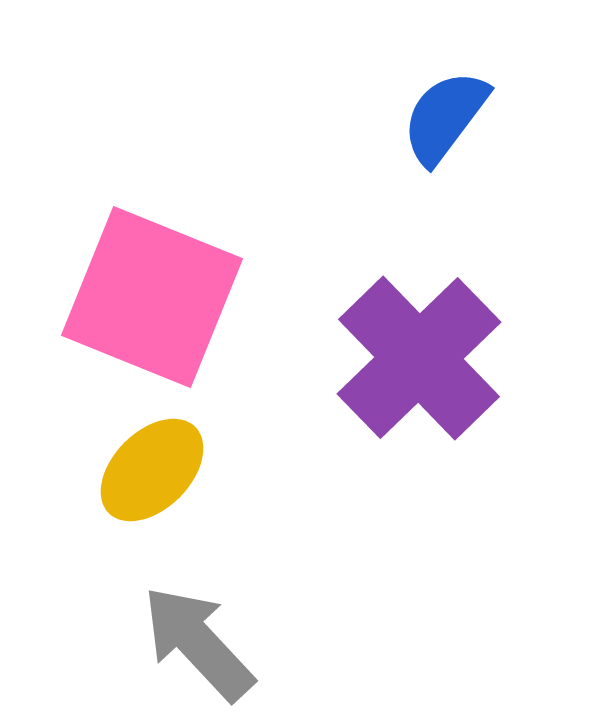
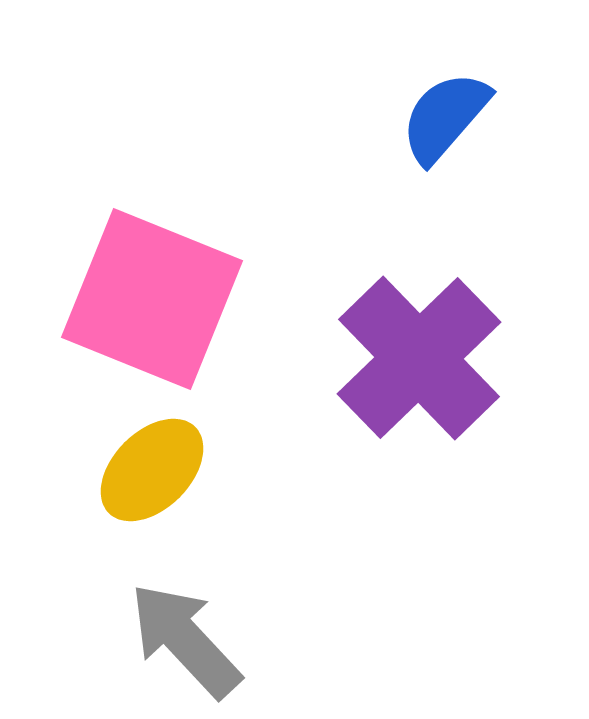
blue semicircle: rotated 4 degrees clockwise
pink square: moved 2 px down
gray arrow: moved 13 px left, 3 px up
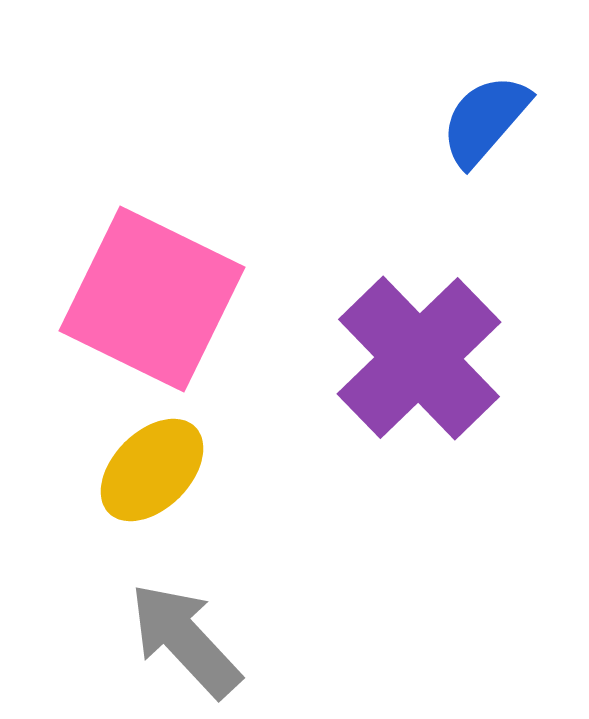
blue semicircle: moved 40 px right, 3 px down
pink square: rotated 4 degrees clockwise
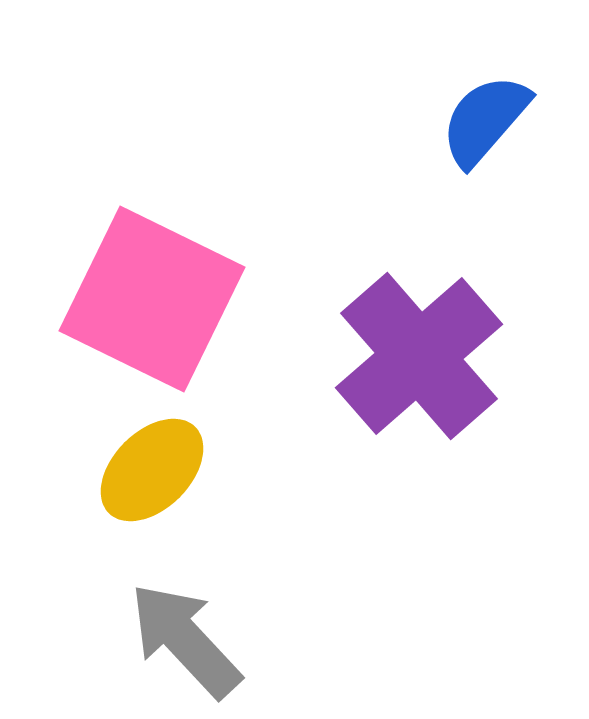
purple cross: moved 2 px up; rotated 3 degrees clockwise
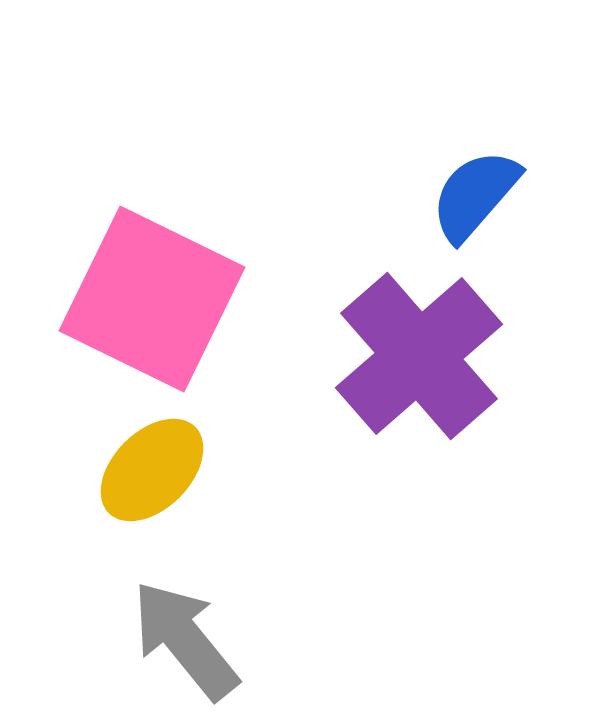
blue semicircle: moved 10 px left, 75 px down
gray arrow: rotated 4 degrees clockwise
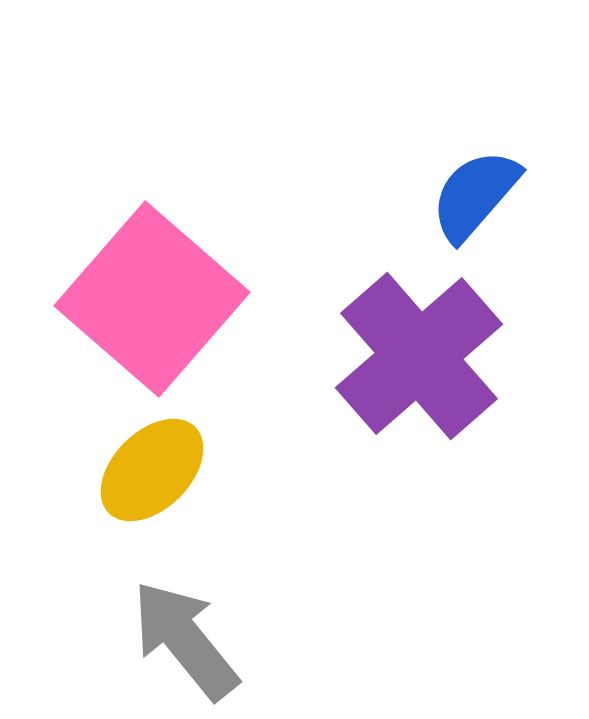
pink square: rotated 15 degrees clockwise
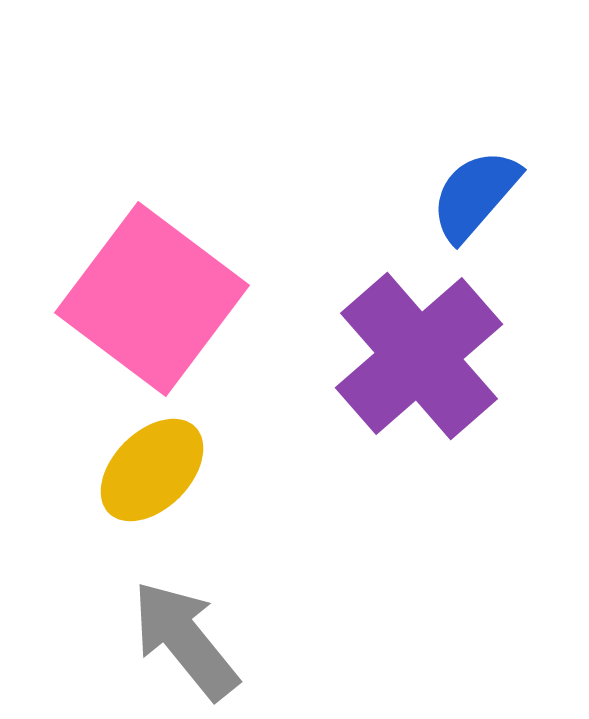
pink square: rotated 4 degrees counterclockwise
